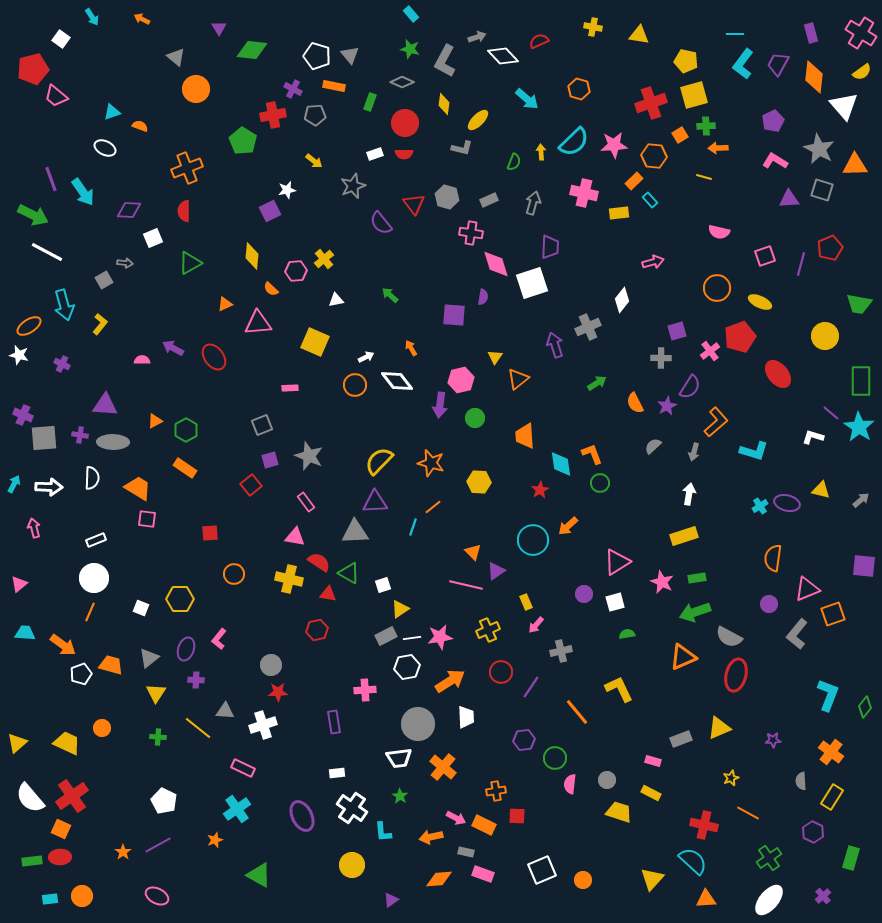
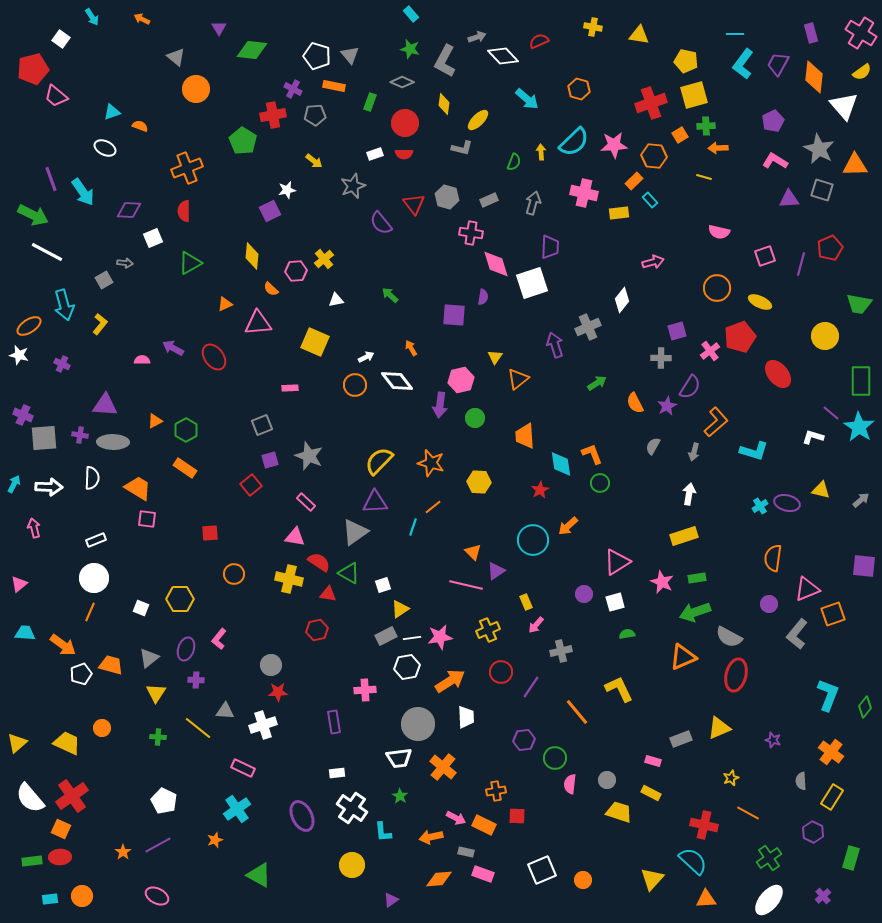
gray semicircle at (653, 446): rotated 18 degrees counterclockwise
pink rectangle at (306, 502): rotated 12 degrees counterclockwise
gray triangle at (355, 532): rotated 32 degrees counterclockwise
purple star at (773, 740): rotated 21 degrees clockwise
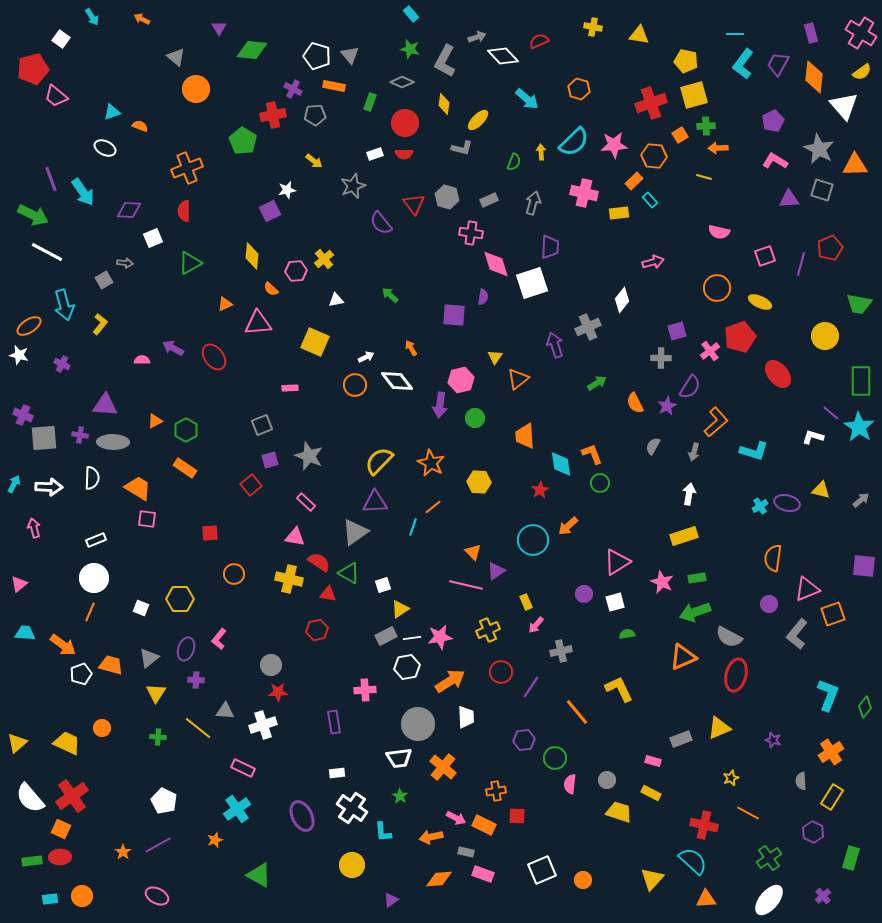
orange star at (431, 463): rotated 12 degrees clockwise
orange cross at (831, 752): rotated 20 degrees clockwise
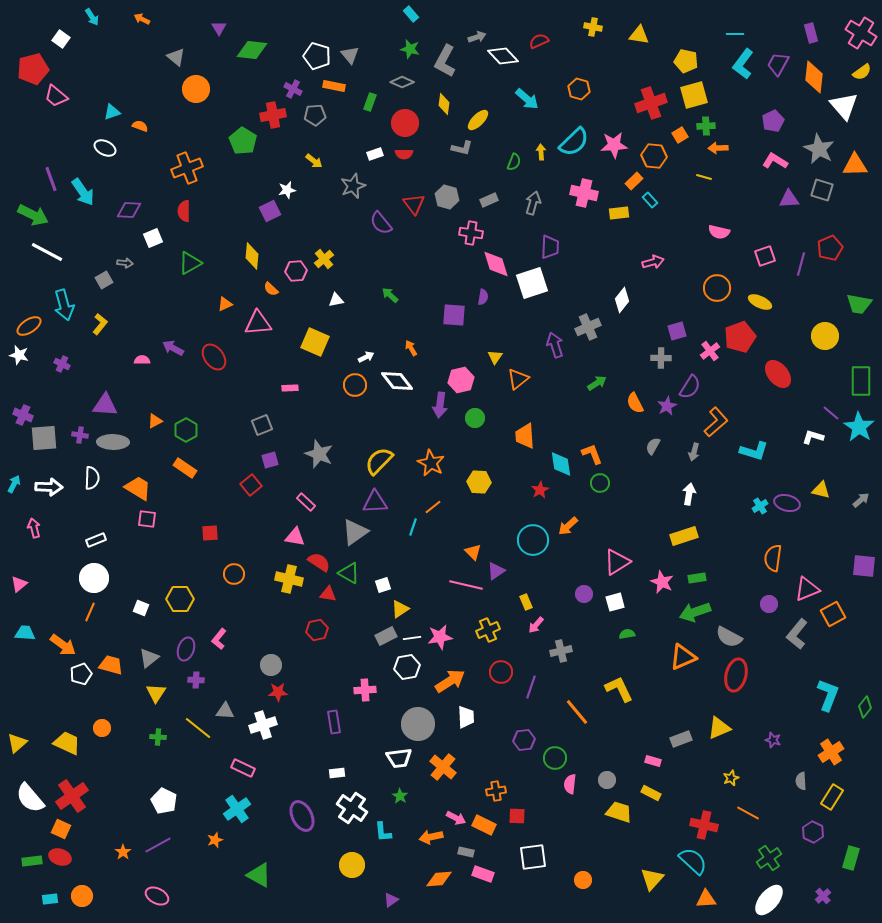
gray star at (309, 456): moved 10 px right, 2 px up
orange square at (833, 614): rotated 10 degrees counterclockwise
purple line at (531, 687): rotated 15 degrees counterclockwise
red ellipse at (60, 857): rotated 20 degrees clockwise
white square at (542, 870): moved 9 px left, 13 px up; rotated 16 degrees clockwise
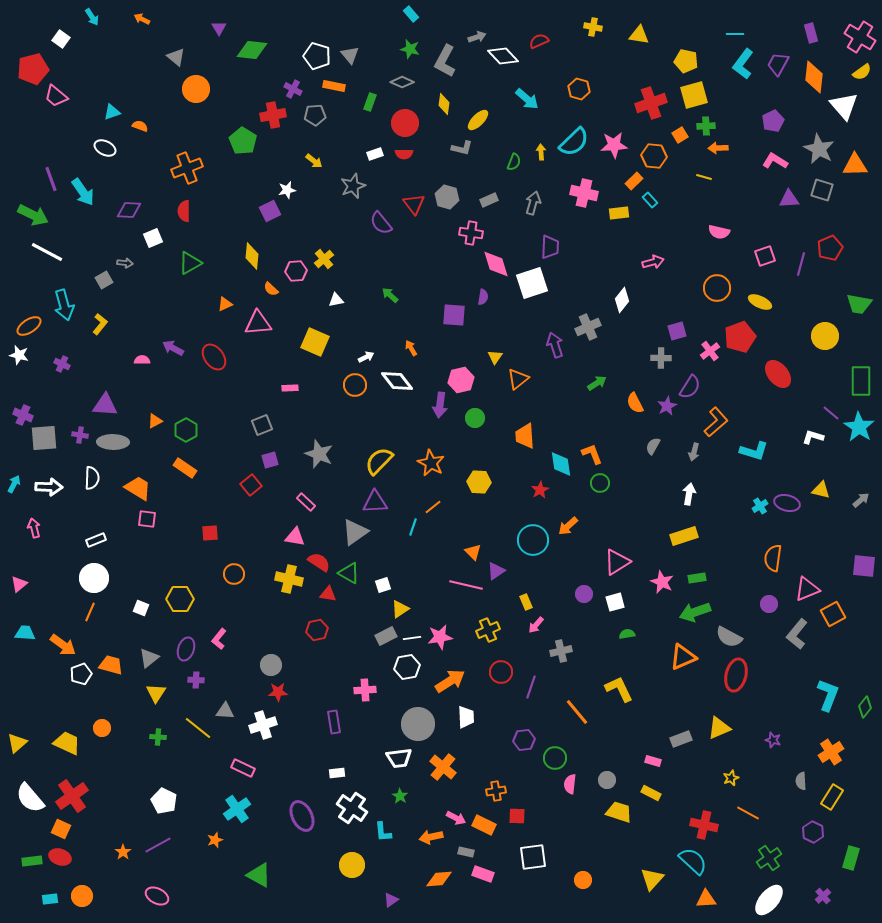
pink cross at (861, 33): moved 1 px left, 4 px down
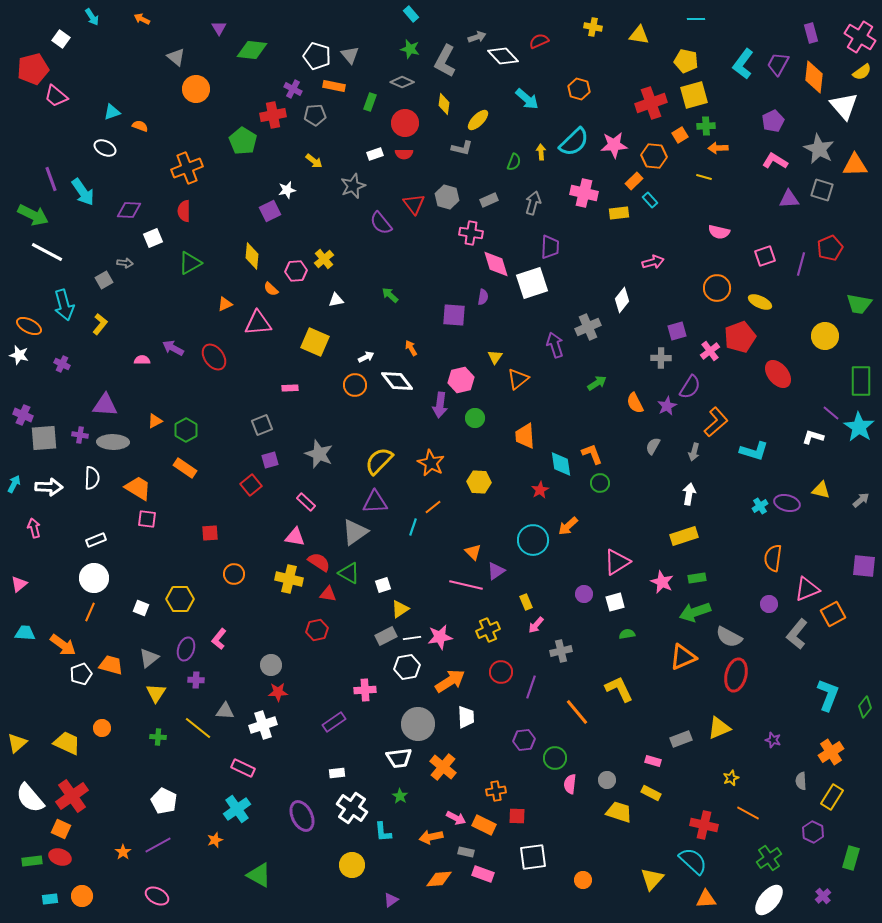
cyan line at (735, 34): moved 39 px left, 15 px up
orange ellipse at (29, 326): rotated 60 degrees clockwise
purple rectangle at (334, 722): rotated 65 degrees clockwise
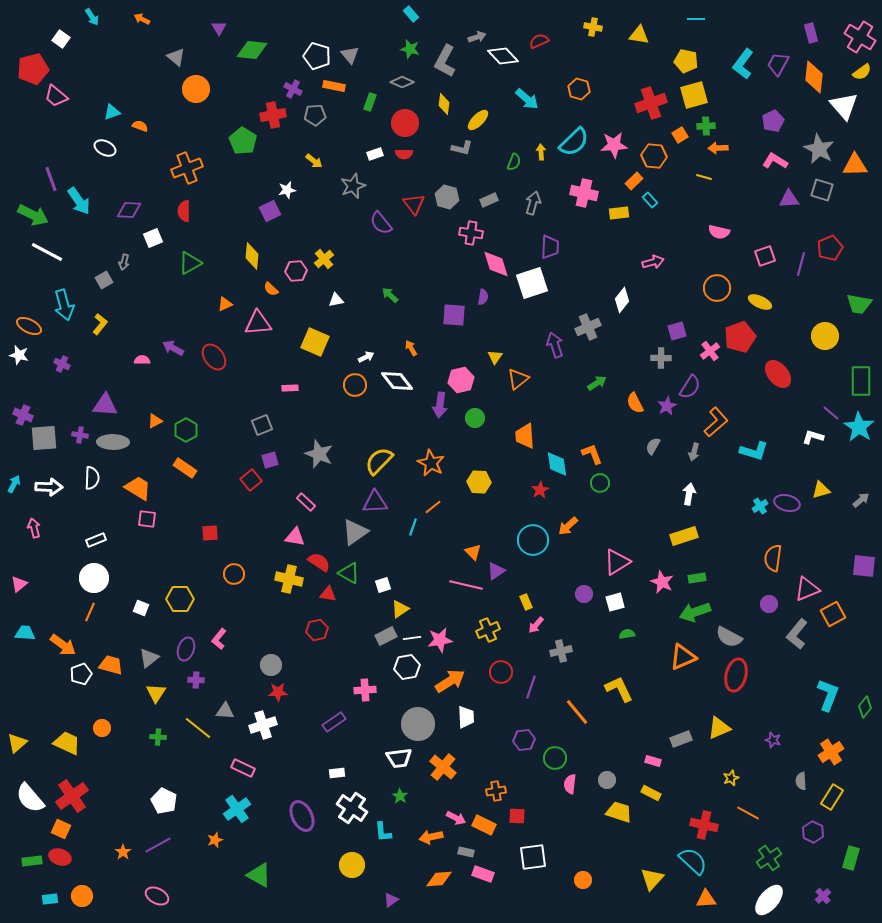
cyan arrow at (83, 192): moved 4 px left, 9 px down
gray arrow at (125, 263): moved 1 px left, 1 px up; rotated 98 degrees clockwise
cyan diamond at (561, 464): moved 4 px left
red square at (251, 485): moved 5 px up
yellow triangle at (821, 490): rotated 30 degrees counterclockwise
pink star at (440, 637): moved 3 px down
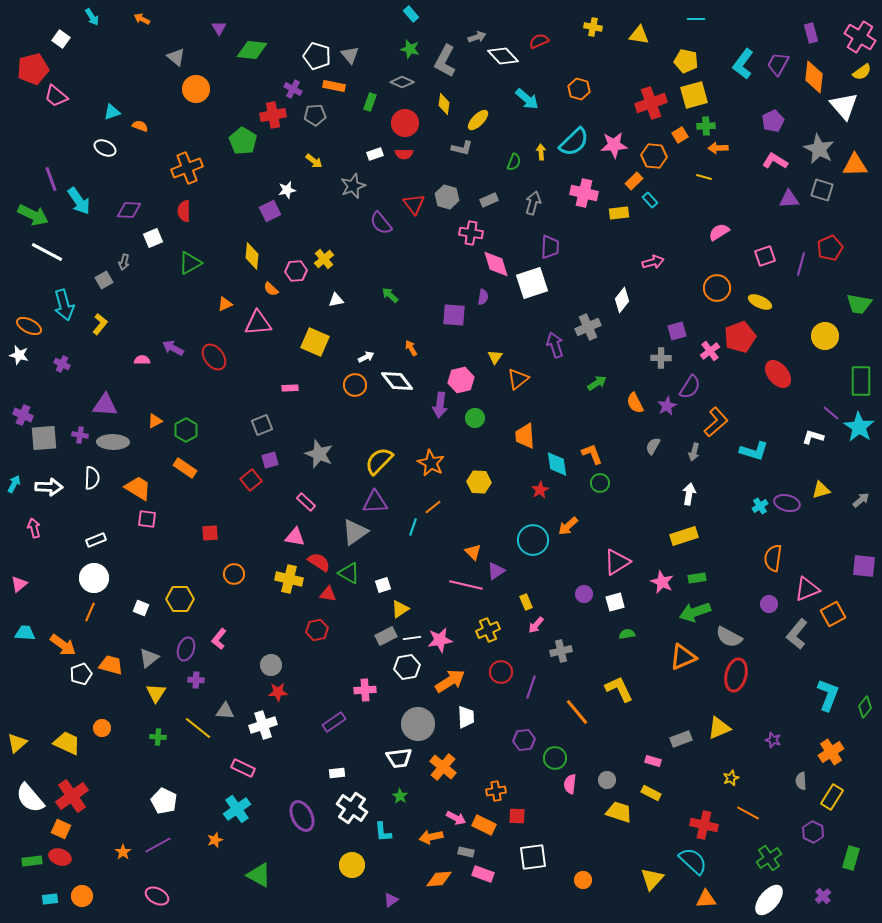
pink semicircle at (719, 232): rotated 135 degrees clockwise
